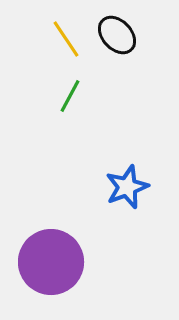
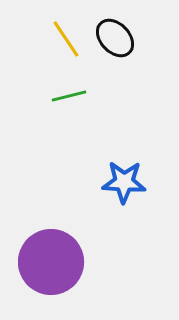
black ellipse: moved 2 px left, 3 px down
green line: moved 1 px left; rotated 48 degrees clockwise
blue star: moved 3 px left, 5 px up; rotated 24 degrees clockwise
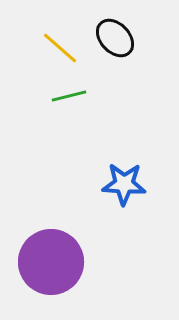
yellow line: moved 6 px left, 9 px down; rotated 15 degrees counterclockwise
blue star: moved 2 px down
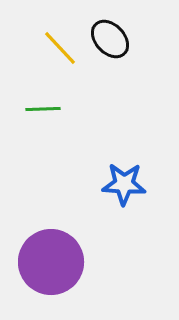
black ellipse: moved 5 px left, 1 px down
yellow line: rotated 6 degrees clockwise
green line: moved 26 px left, 13 px down; rotated 12 degrees clockwise
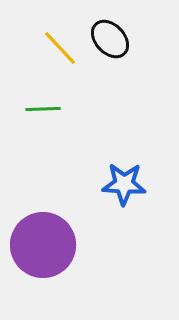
purple circle: moved 8 px left, 17 px up
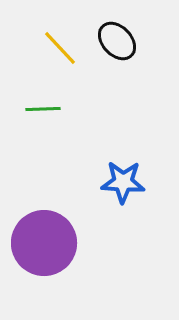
black ellipse: moved 7 px right, 2 px down
blue star: moved 1 px left, 2 px up
purple circle: moved 1 px right, 2 px up
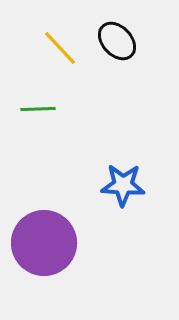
green line: moved 5 px left
blue star: moved 3 px down
